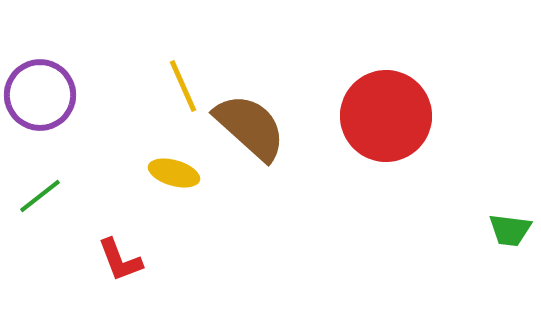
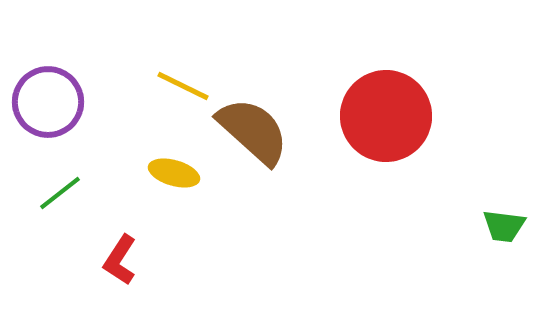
yellow line: rotated 40 degrees counterclockwise
purple circle: moved 8 px right, 7 px down
brown semicircle: moved 3 px right, 4 px down
green line: moved 20 px right, 3 px up
green trapezoid: moved 6 px left, 4 px up
red L-shape: rotated 54 degrees clockwise
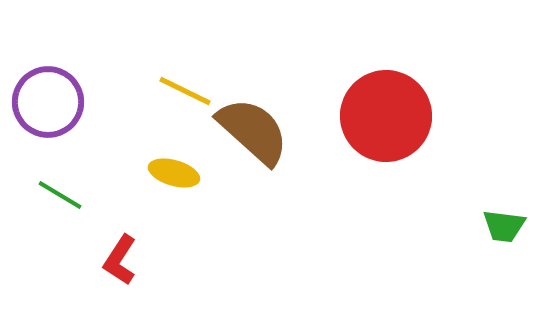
yellow line: moved 2 px right, 5 px down
green line: moved 2 px down; rotated 69 degrees clockwise
